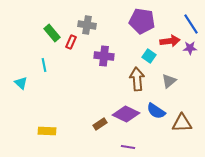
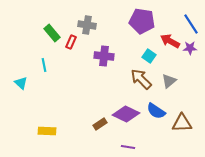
red arrow: rotated 144 degrees counterclockwise
brown arrow: moved 4 px right; rotated 40 degrees counterclockwise
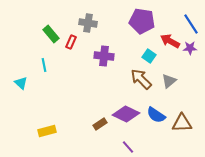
gray cross: moved 1 px right, 2 px up
green rectangle: moved 1 px left, 1 px down
blue semicircle: moved 4 px down
yellow rectangle: rotated 18 degrees counterclockwise
purple line: rotated 40 degrees clockwise
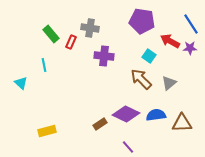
gray cross: moved 2 px right, 5 px down
gray triangle: moved 2 px down
blue semicircle: rotated 138 degrees clockwise
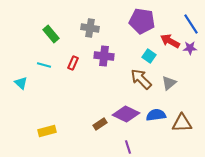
red rectangle: moved 2 px right, 21 px down
cyan line: rotated 64 degrees counterclockwise
purple line: rotated 24 degrees clockwise
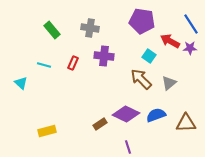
green rectangle: moved 1 px right, 4 px up
blue semicircle: rotated 12 degrees counterclockwise
brown triangle: moved 4 px right
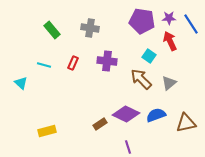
red arrow: rotated 36 degrees clockwise
purple star: moved 21 px left, 30 px up
purple cross: moved 3 px right, 5 px down
brown triangle: rotated 10 degrees counterclockwise
